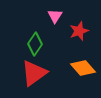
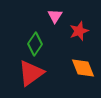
orange diamond: rotated 20 degrees clockwise
red triangle: moved 3 px left
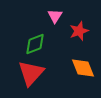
green diamond: rotated 35 degrees clockwise
red triangle: rotated 12 degrees counterclockwise
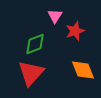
red star: moved 4 px left
orange diamond: moved 2 px down
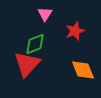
pink triangle: moved 10 px left, 2 px up
red triangle: moved 4 px left, 9 px up
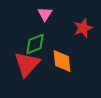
red star: moved 8 px right, 3 px up
orange diamond: moved 21 px left, 9 px up; rotated 15 degrees clockwise
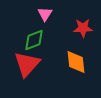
red star: rotated 18 degrees clockwise
green diamond: moved 1 px left, 4 px up
orange diamond: moved 14 px right, 1 px down
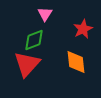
red star: moved 1 px down; rotated 24 degrees counterclockwise
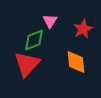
pink triangle: moved 5 px right, 7 px down
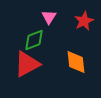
pink triangle: moved 1 px left, 4 px up
red star: moved 1 px right, 8 px up
red triangle: rotated 20 degrees clockwise
